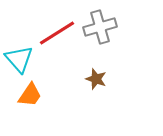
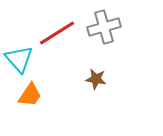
gray cross: moved 4 px right
brown star: rotated 10 degrees counterclockwise
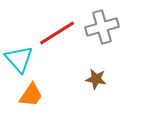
gray cross: moved 2 px left
orange trapezoid: moved 1 px right
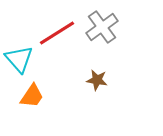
gray cross: rotated 20 degrees counterclockwise
brown star: moved 1 px right, 1 px down
orange trapezoid: moved 1 px right, 1 px down
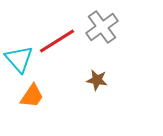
red line: moved 8 px down
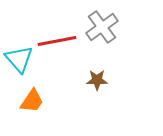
red line: rotated 21 degrees clockwise
brown star: rotated 10 degrees counterclockwise
orange trapezoid: moved 5 px down
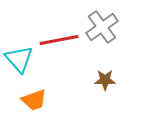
red line: moved 2 px right, 1 px up
brown star: moved 8 px right
orange trapezoid: moved 2 px right, 1 px up; rotated 36 degrees clockwise
